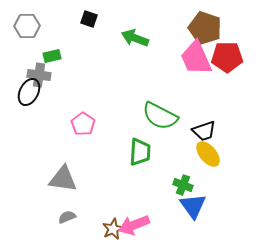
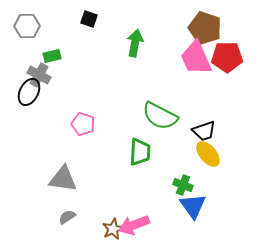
green arrow: moved 5 px down; rotated 80 degrees clockwise
gray cross: rotated 20 degrees clockwise
pink pentagon: rotated 15 degrees counterclockwise
gray semicircle: rotated 12 degrees counterclockwise
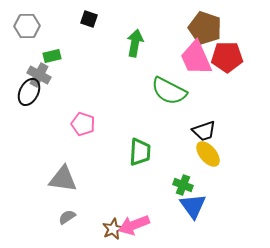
green semicircle: moved 9 px right, 25 px up
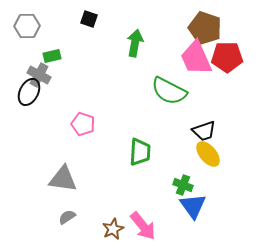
pink arrow: moved 9 px right, 1 px down; rotated 108 degrees counterclockwise
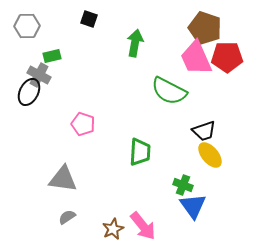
yellow ellipse: moved 2 px right, 1 px down
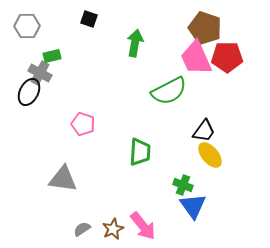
gray cross: moved 1 px right, 2 px up
green semicircle: rotated 54 degrees counterclockwise
black trapezoid: rotated 35 degrees counterclockwise
gray semicircle: moved 15 px right, 12 px down
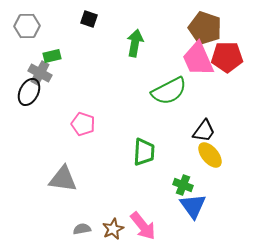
pink trapezoid: moved 2 px right, 1 px down
green trapezoid: moved 4 px right
gray semicircle: rotated 24 degrees clockwise
